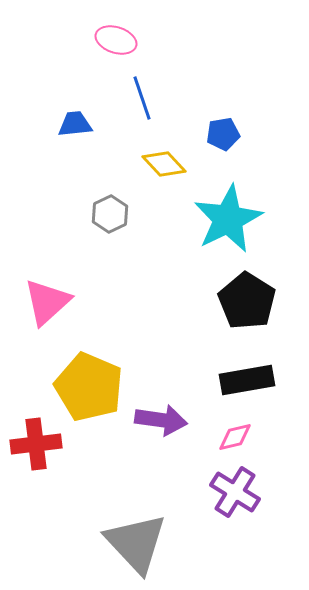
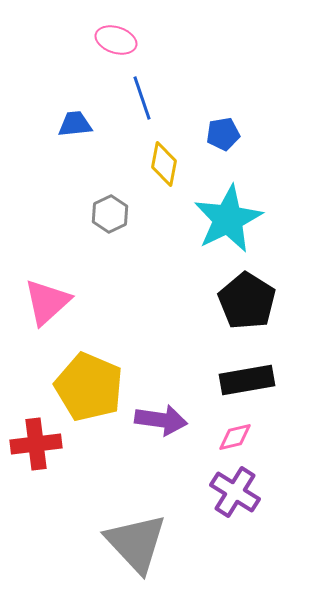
yellow diamond: rotated 54 degrees clockwise
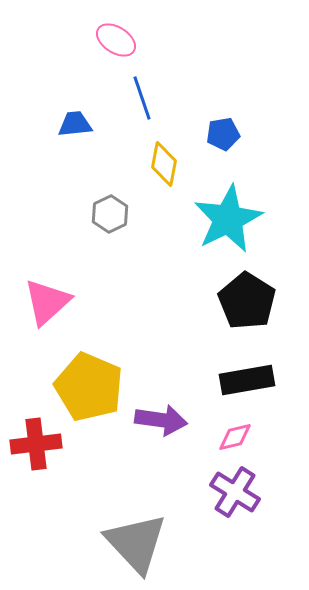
pink ellipse: rotated 15 degrees clockwise
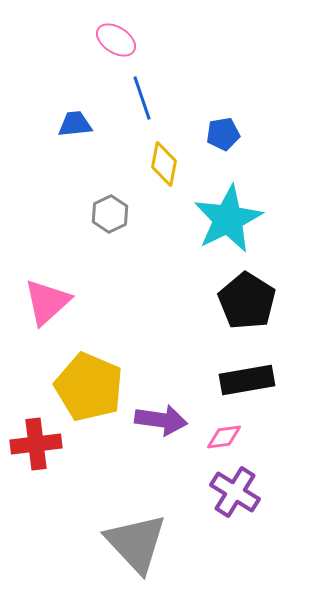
pink diamond: moved 11 px left; rotated 6 degrees clockwise
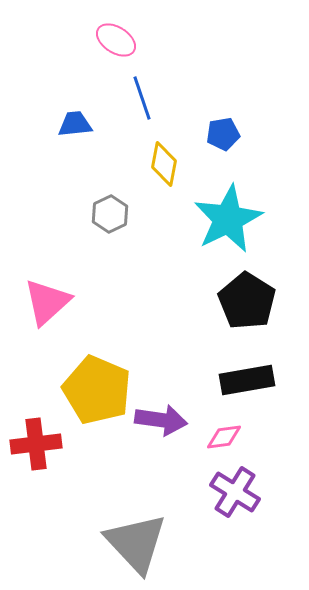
yellow pentagon: moved 8 px right, 3 px down
